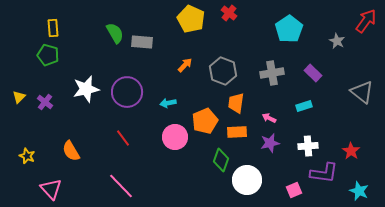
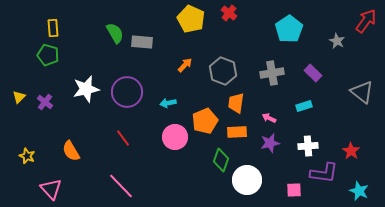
pink square: rotated 21 degrees clockwise
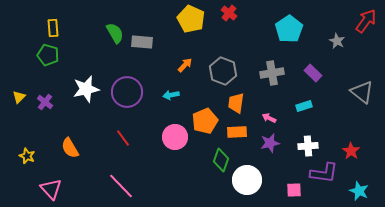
cyan arrow: moved 3 px right, 8 px up
orange semicircle: moved 1 px left, 3 px up
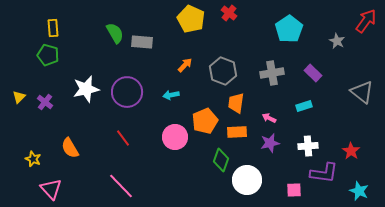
yellow star: moved 6 px right, 3 px down
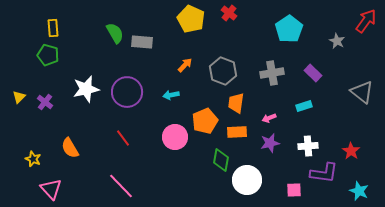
pink arrow: rotated 48 degrees counterclockwise
green diamond: rotated 10 degrees counterclockwise
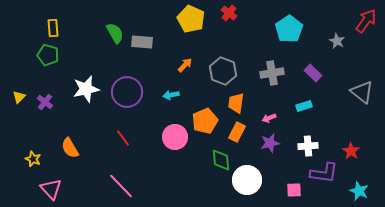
orange rectangle: rotated 60 degrees counterclockwise
green diamond: rotated 15 degrees counterclockwise
